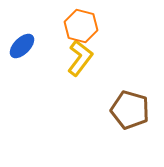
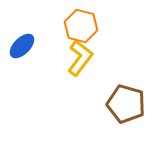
brown pentagon: moved 4 px left, 6 px up
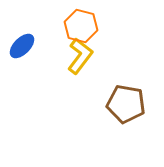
yellow L-shape: moved 2 px up
brown pentagon: rotated 6 degrees counterclockwise
